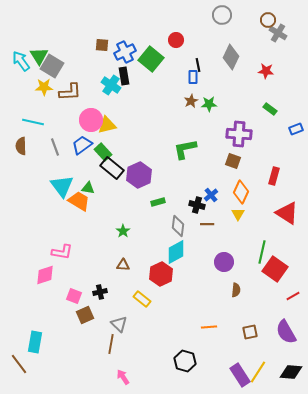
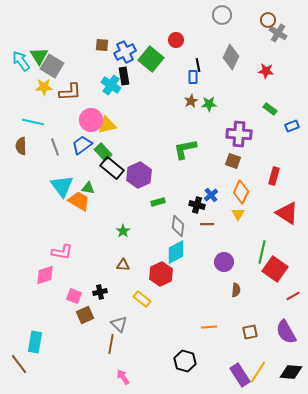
blue rectangle at (296, 129): moved 4 px left, 3 px up
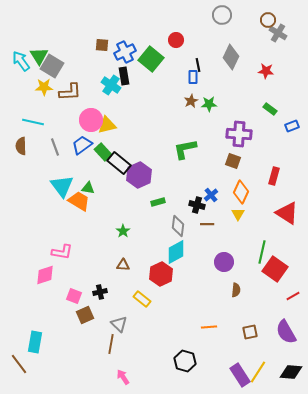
black rectangle at (112, 168): moved 7 px right, 5 px up
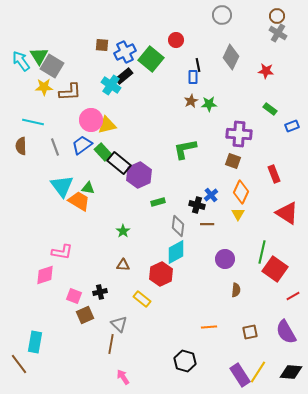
brown circle at (268, 20): moved 9 px right, 4 px up
black rectangle at (124, 76): rotated 60 degrees clockwise
red rectangle at (274, 176): moved 2 px up; rotated 36 degrees counterclockwise
purple circle at (224, 262): moved 1 px right, 3 px up
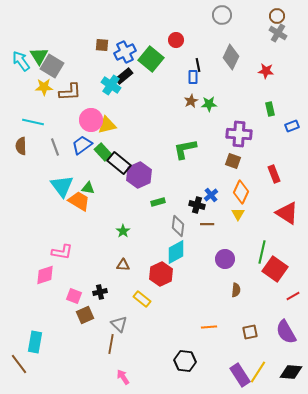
green rectangle at (270, 109): rotated 40 degrees clockwise
black hexagon at (185, 361): rotated 10 degrees counterclockwise
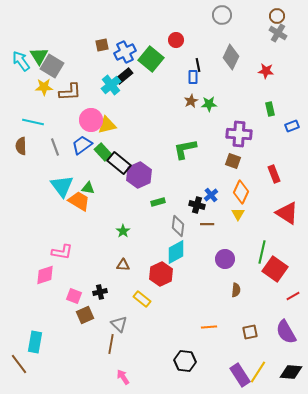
brown square at (102, 45): rotated 16 degrees counterclockwise
cyan cross at (111, 85): rotated 18 degrees clockwise
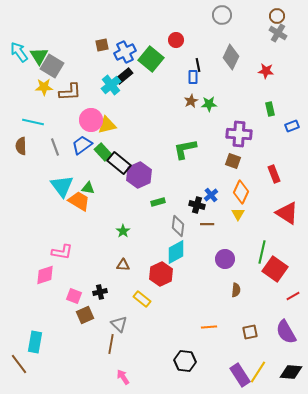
cyan arrow at (21, 61): moved 2 px left, 9 px up
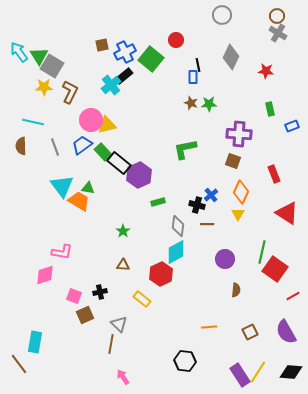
brown L-shape at (70, 92): rotated 60 degrees counterclockwise
brown star at (191, 101): moved 2 px down; rotated 24 degrees counterclockwise
brown square at (250, 332): rotated 14 degrees counterclockwise
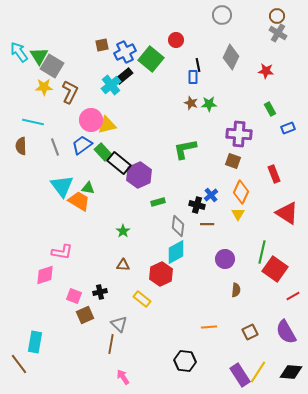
green rectangle at (270, 109): rotated 16 degrees counterclockwise
blue rectangle at (292, 126): moved 4 px left, 2 px down
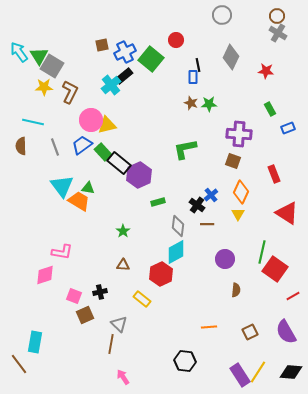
black cross at (197, 205): rotated 21 degrees clockwise
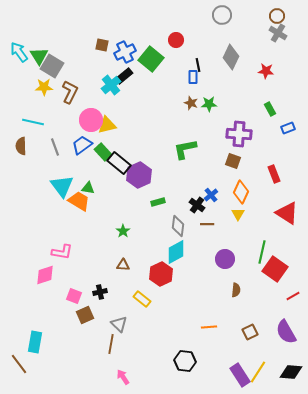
brown square at (102, 45): rotated 24 degrees clockwise
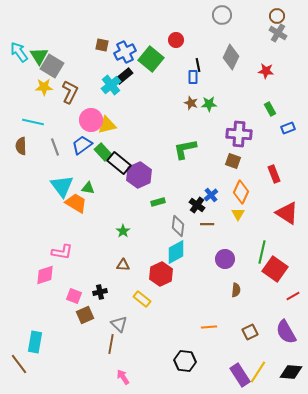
orange trapezoid at (79, 201): moved 3 px left, 2 px down
